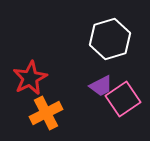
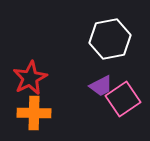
white hexagon: rotated 6 degrees clockwise
orange cross: moved 12 px left; rotated 28 degrees clockwise
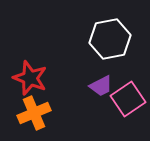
red star: rotated 24 degrees counterclockwise
pink square: moved 5 px right
orange cross: rotated 24 degrees counterclockwise
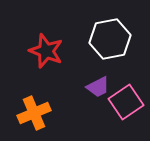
red star: moved 16 px right, 27 px up
purple trapezoid: moved 3 px left, 1 px down
pink square: moved 2 px left, 3 px down
